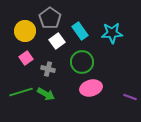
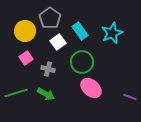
cyan star: rotated 20 degrees counterclockwise
white square: moved 1 px right, 1 px down
pink ellipse: rotated 55 degrees clockwise
green line: moved 5 px left, 1 px down
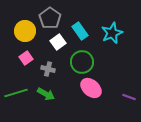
purple line: moved 1 px left
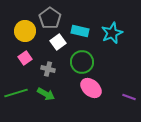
cyan rectangle: rotated 42 degrees counterclockwise
pink square: moved 1 px left
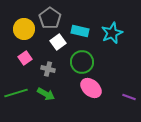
yellow circle: moved 1 px left, 2 px up
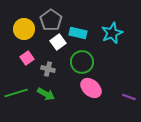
gray pentagon: moved 1 px right, 2 px down
cyan rectangle: moved 2 px left, 2 px down
pink square: moved 2 px right
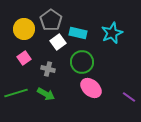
pink square: moved 3 px left
purple line: rotated 16 degrees clockwise
